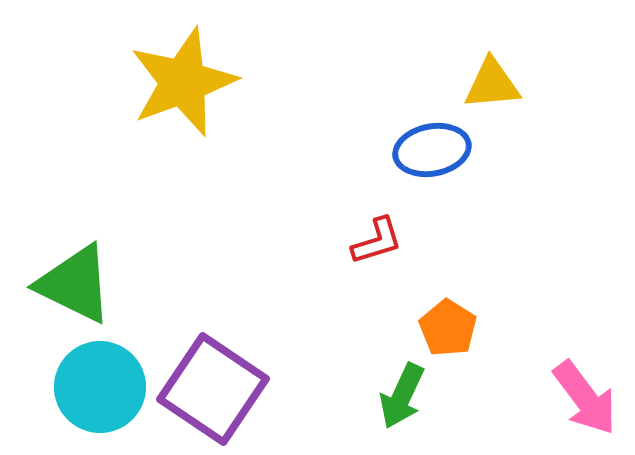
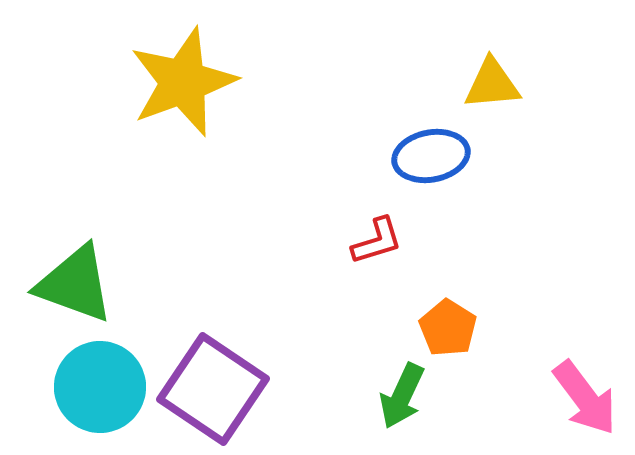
blue ellipse: moved 1 px left, 6 px down
green triangle: rotated 6 degrees counterclockwise
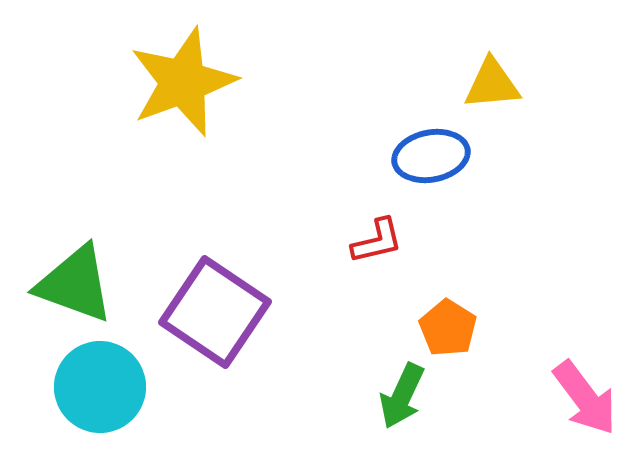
red L-shape: rotated 4 degrees clockwise
purple square: moved 2 px right, 77 px up
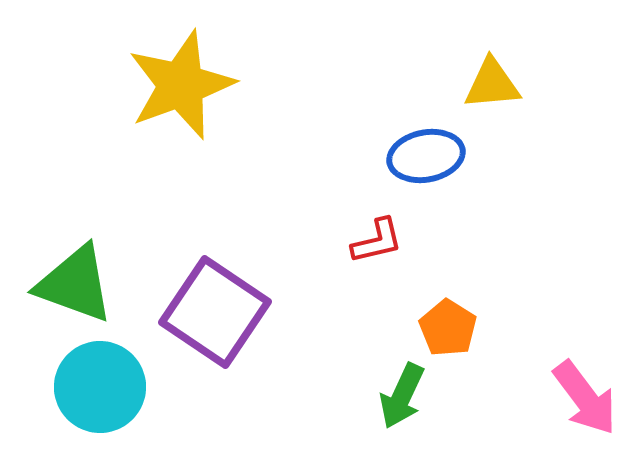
yellow star: moved 2 px left, 3 px down
blue ellipse: moved 5 px left
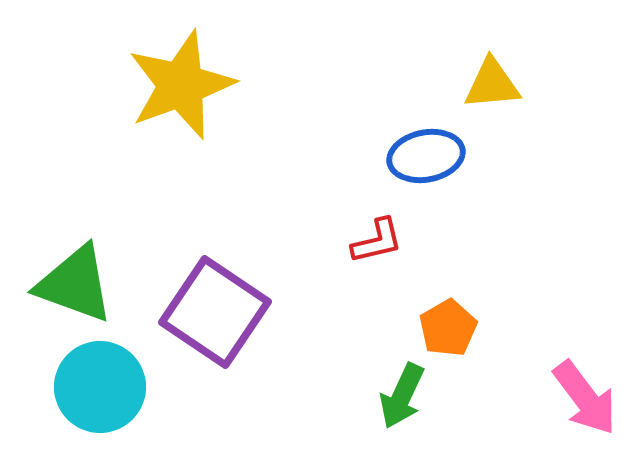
orange pentagon: rotated 10 degrees clockwise
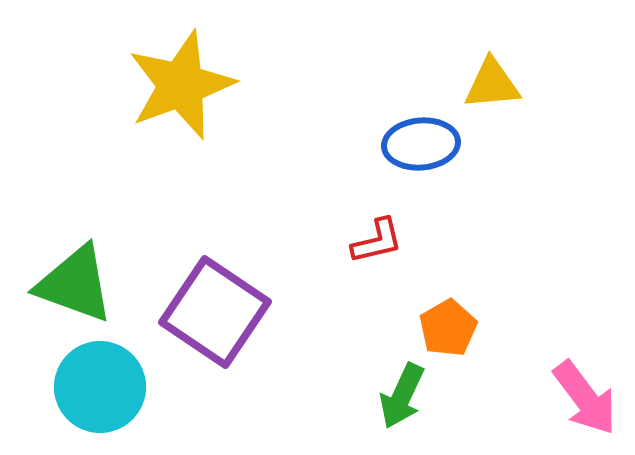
blue ellipse: moved 5 px left, 12 px up; rotated 6 degrees clockwise
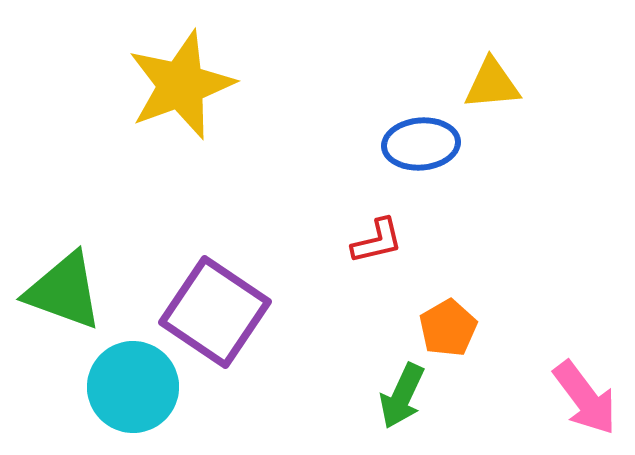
green triangle: moved 11 px left, 7 px down
cyan circle: moved 33 px right
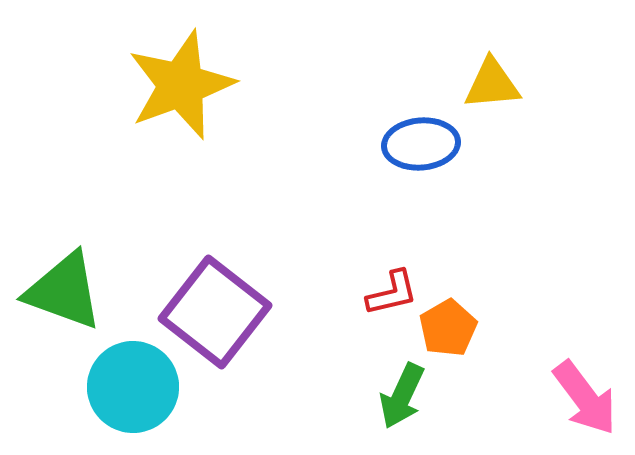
red L-shape: moved 15 px right, 52 px down
purple square: rotated 4 degrees clockwise
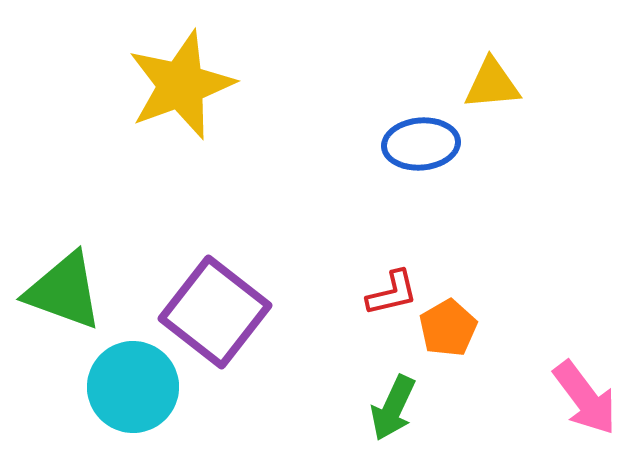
green arrow: moved 9 px left, 12 px down
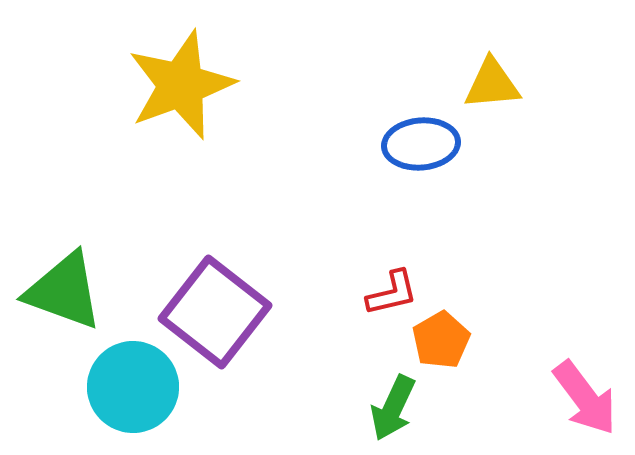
orange pentagon: moved 7 px left, 12 px down
